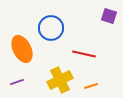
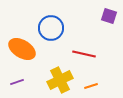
orange ellipse: rotated 32 degrees counterclockwise
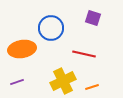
purple square: moved 16 px left, 2 px down
orange ellipse: rotated 40 degrees counterclockwise
yellow cross: moved 3 px right, 1 px down
orange line: moved 1 px right, 1 px down
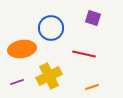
yellow cross: moved 14 px left, 5 px up
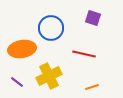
purple line: rotated 56 degrees clockwise
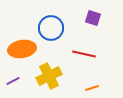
purple line: moved 4 px left, 1 px up; rotated 64 degrees counterclockwise
orange line: moved 1 px down
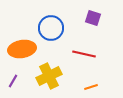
purple line: rotated 32 degrees counterclockwise
orange line: moved 1 px left, 1 px up
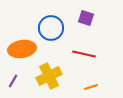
purple square: moved 7 px left
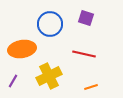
blue circle: moved 1 px left, 4 px up
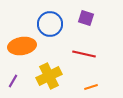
orange ellipse: moved 3 px up
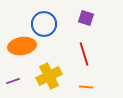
blue circle: moved 6 px left
red line: rotated 60 degrees clockwise
purple line: rotated 40 degrees clockwise
orange line: moved 5 px left; rotated 24 degrees clockwise
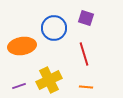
blue circle: moved 10 px right, 4 px down
yellow cross: moved 4 px down
purple line: moved 6 px right, 5 px down
